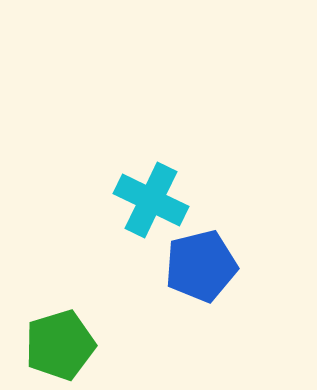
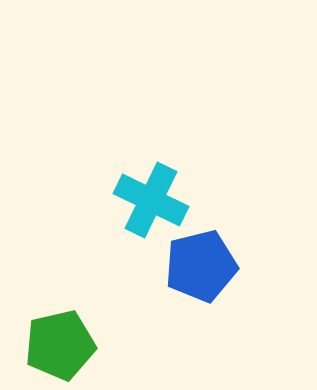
green pentagon: rotated 4 degrees clockwise
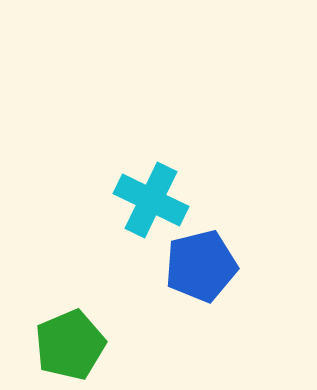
green pentagon: moved 10 px right; rotated 10 degrees counterclockwise
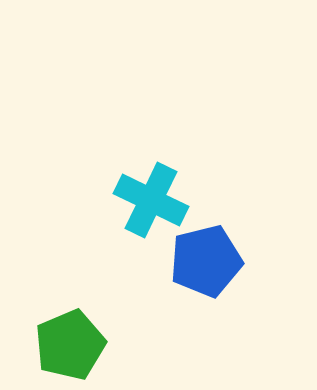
blue pentagon: moved 5 px right, 5 px up
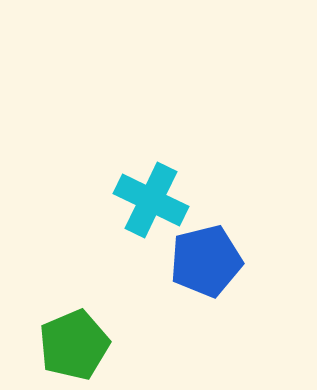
green pentagon: moved 4 px right
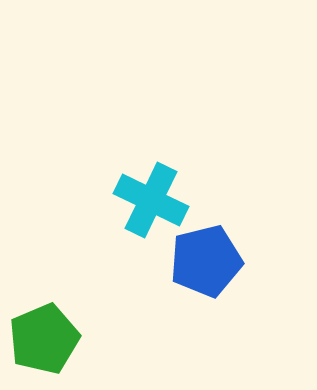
green pentagon: moved 30 px left, 6 px up
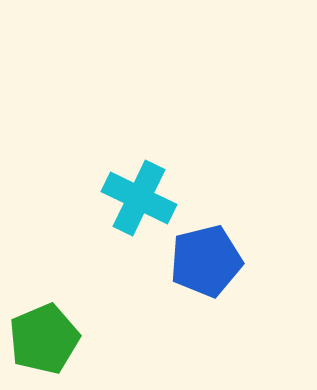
cyan cross: moved 12 px left, 2 px up
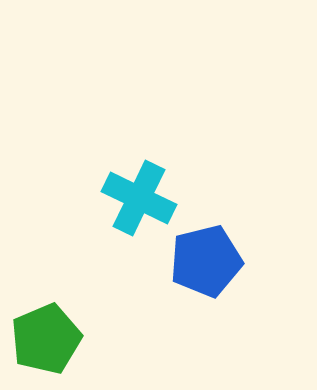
green pentagon: moved 2 px right
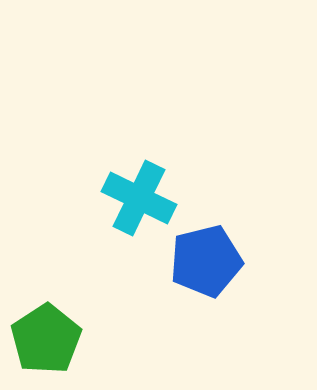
green pentagon: rotated 10 degrees counterclockwise
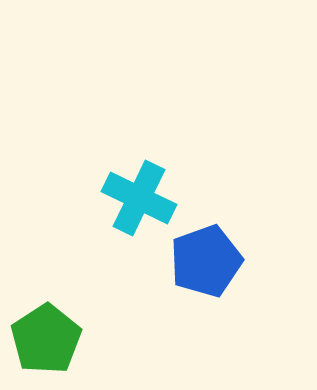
blue pentagon: rotated 6 degrees counterclockwise
